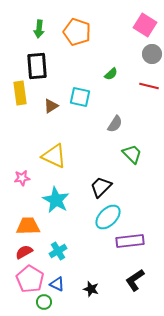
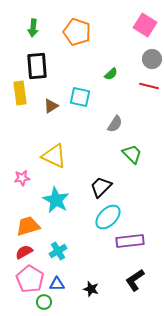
green arrow: moved 6 px left, 1 px up
gray circle: moved 5 px down
orange trapezoid: rotated 15 degrees counterclockwise
blue triangle: rotated 28 degrees counterclockwise
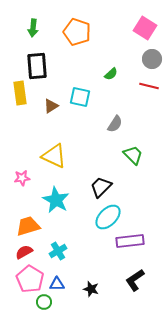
pink square: moved 3 px down
green trapezoid: moved 1 px right, 1 px down
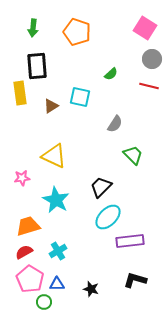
black L-shape: rotated 50 degrees clockwise
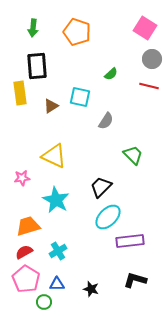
gray semicircle: moved 9 px left, 3 px up
pink pentagon: moved 4 px left
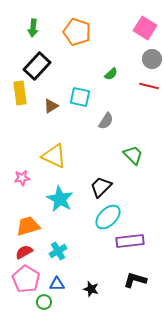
black rectangle: rotated 48 degrees clockwise
cyan star: moved 4 px right, 1 px up
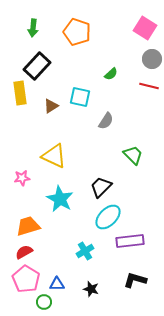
cyan cross: moved 27 px right
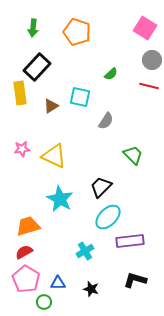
gray circle: moved 1 px down
black rectangle: moved 1 px down
pink star: moved 29 px up
blue triangle: moved 1 px right, 1 px up
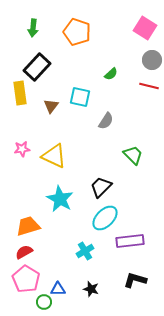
brown triangle: rotated 21 degrees counterclockwise
cyan ellipse: moved 3 px left, 1 px down
blue triangle: moved 6 px down
